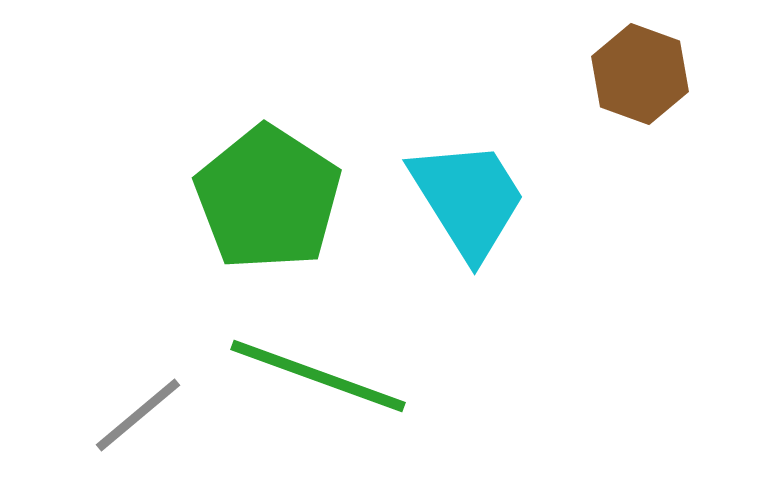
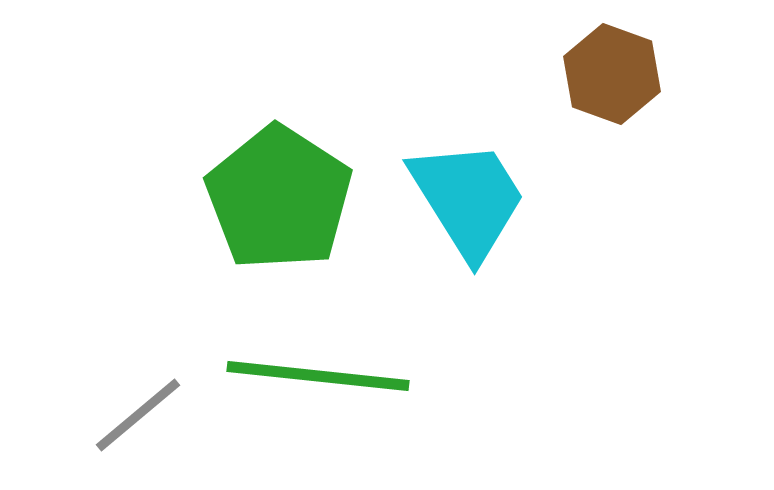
brown hexagon: moved 28 px left
green pentagon: moved 11 px right
green line: rotated 14 degrees counterclockwise
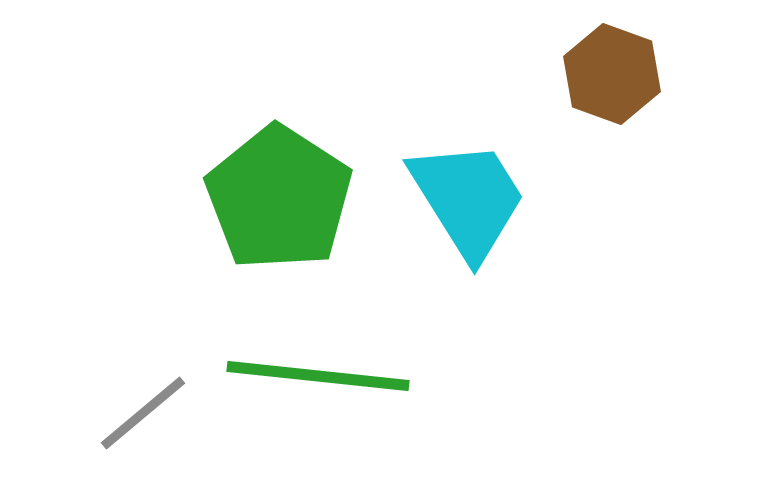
gray line: moved 5 px right, 2 px up
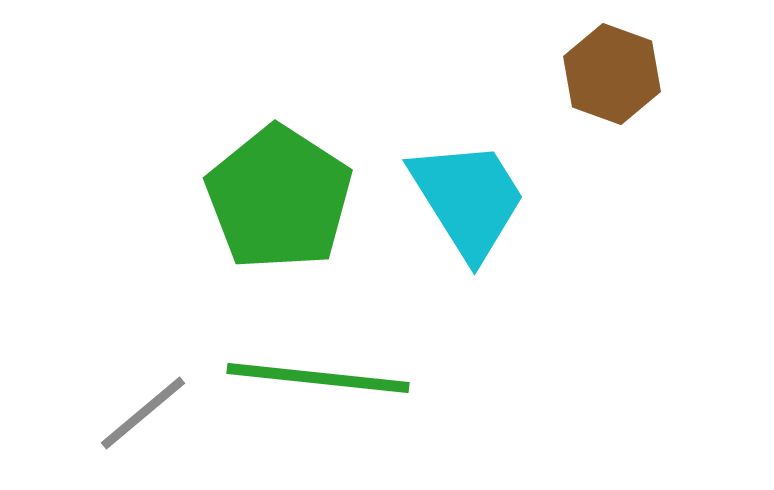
green line: moved 2 px down
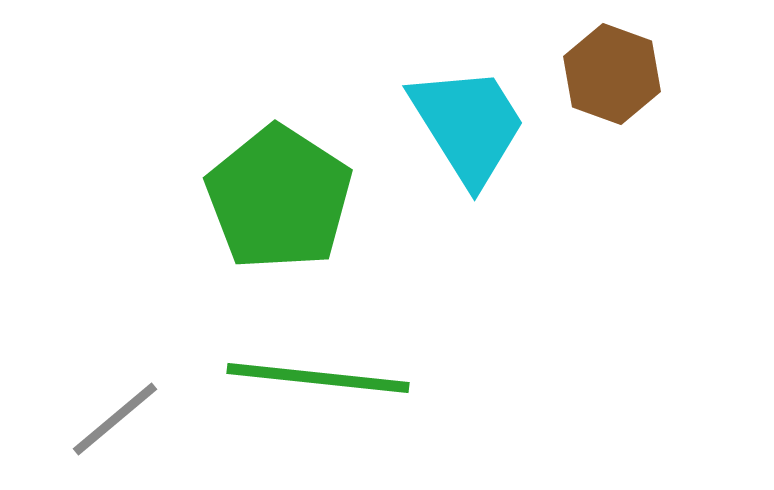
cyan trapezoid: moved 74 px up
gray line: moved 28 px left, 6 px down
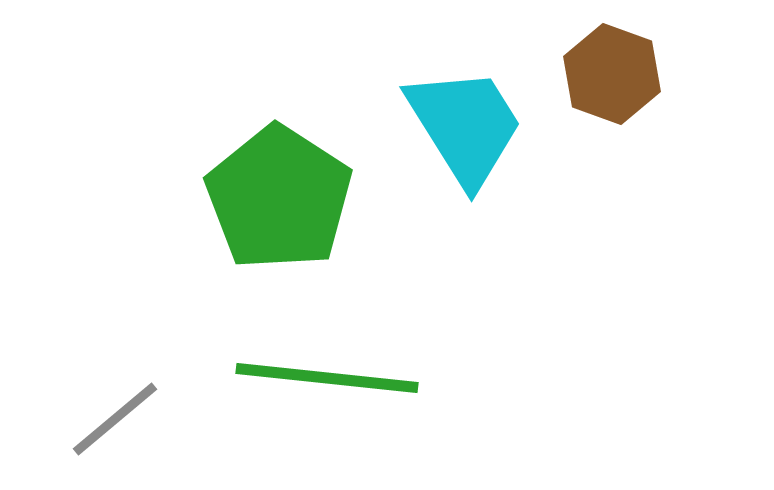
cyan trapezoid: moved 3 px left, 1 px down
green line: moved 9 px right
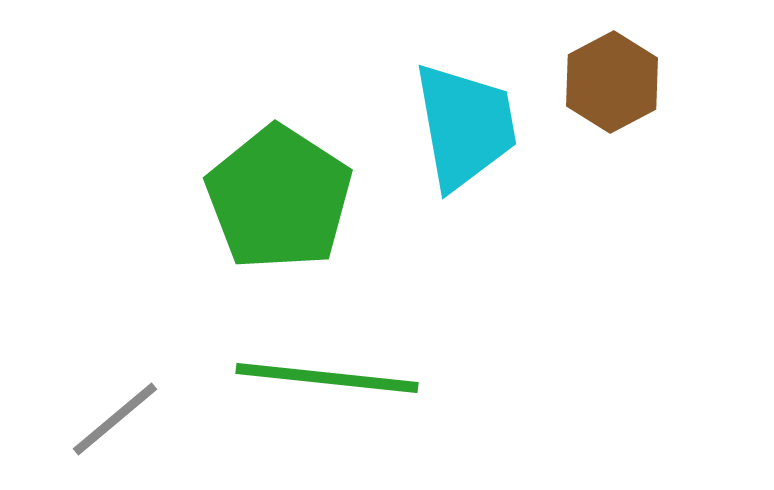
brown hexagon: moved 8 px down; rotated 12 degrees clockwise
cyan trapezoid: rotated 22 degrees clockwise
